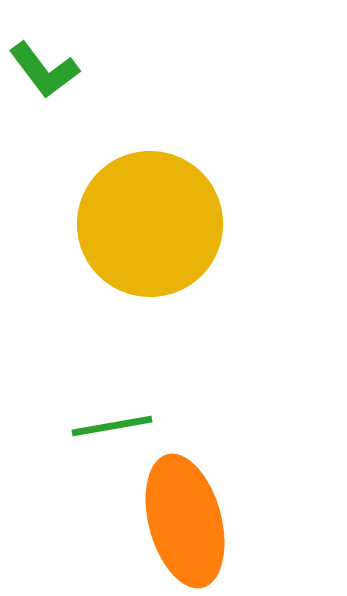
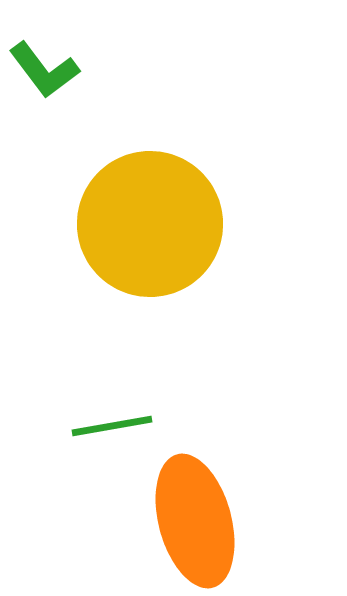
orange ellipse: moved 10 px right
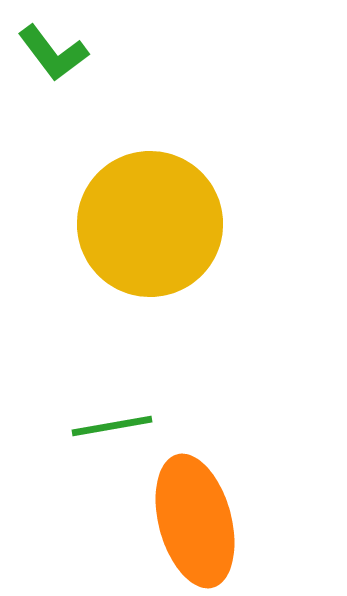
green L-shape: moved 9 px right, 17 px up
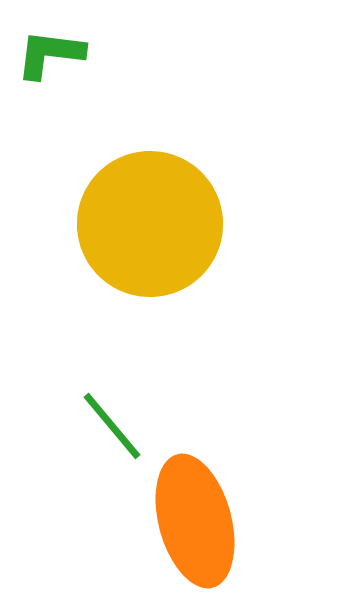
green L-shape: moved 3 px left, 1 px down; rotated 134 degrees clockwise
green line: rotated 60 degrees clockwise
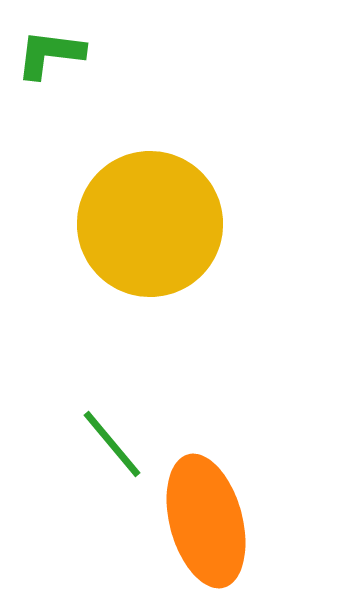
green line: moved 18 px down
orange ellipse: moved 11 px right
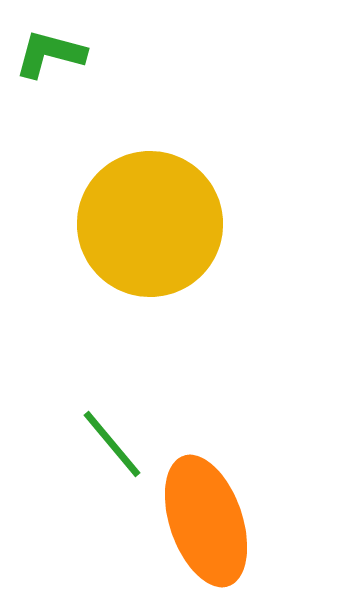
green L-shape: rotated 8 degrees clockwise
orange ellipse: rotated 4 degrees counterclockwise
